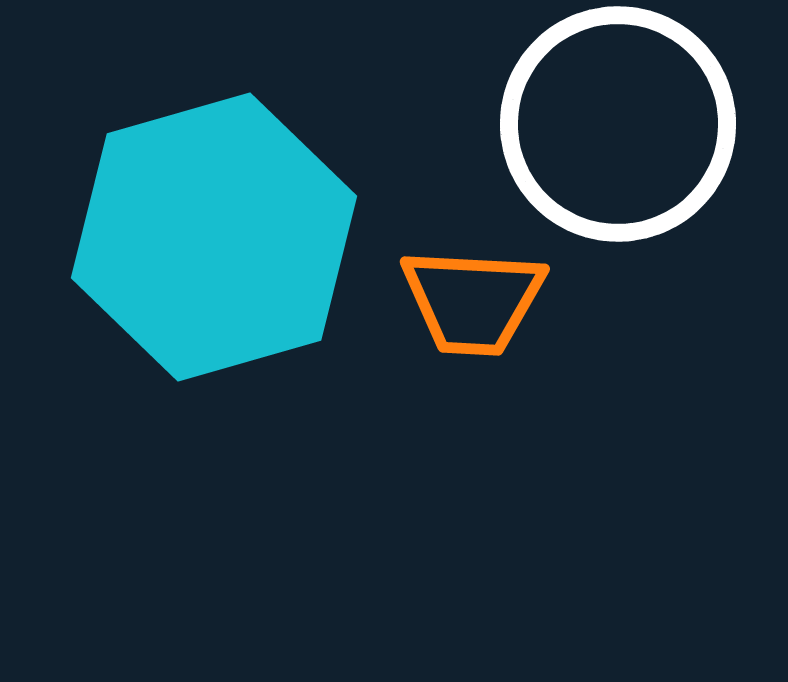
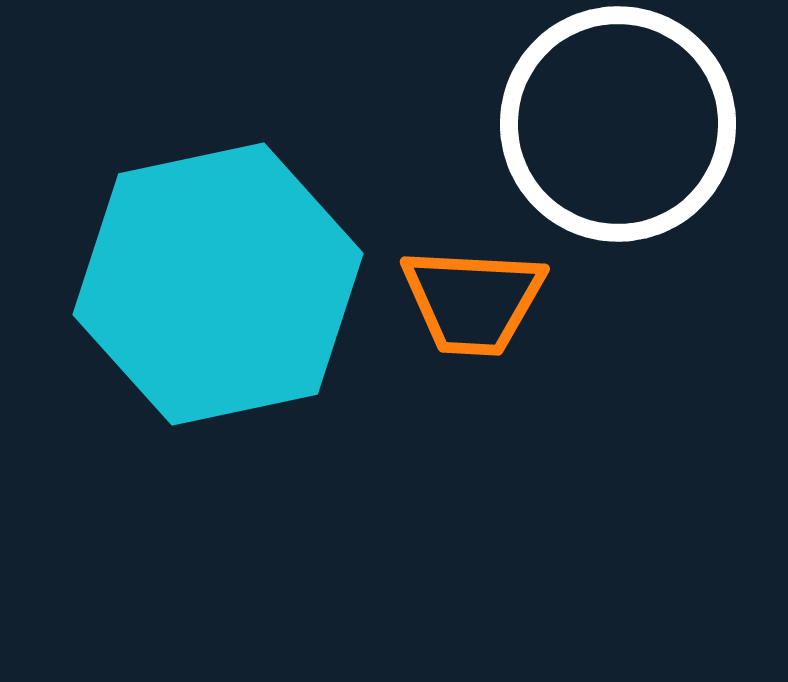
cyan hexagon: moved 4 px right, 47 px down; rotated 4 degrees clockwise
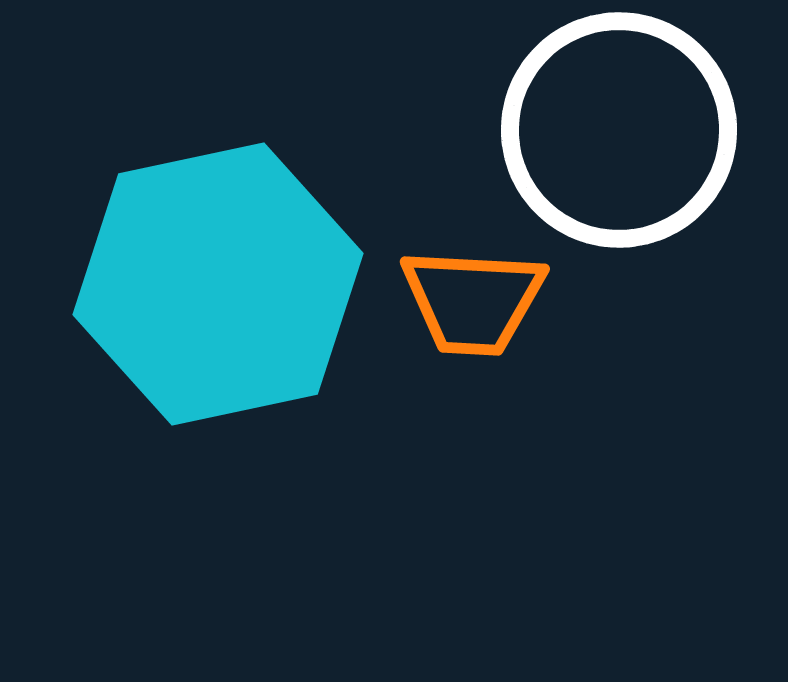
white circle: moved 1 px right, 6 px down
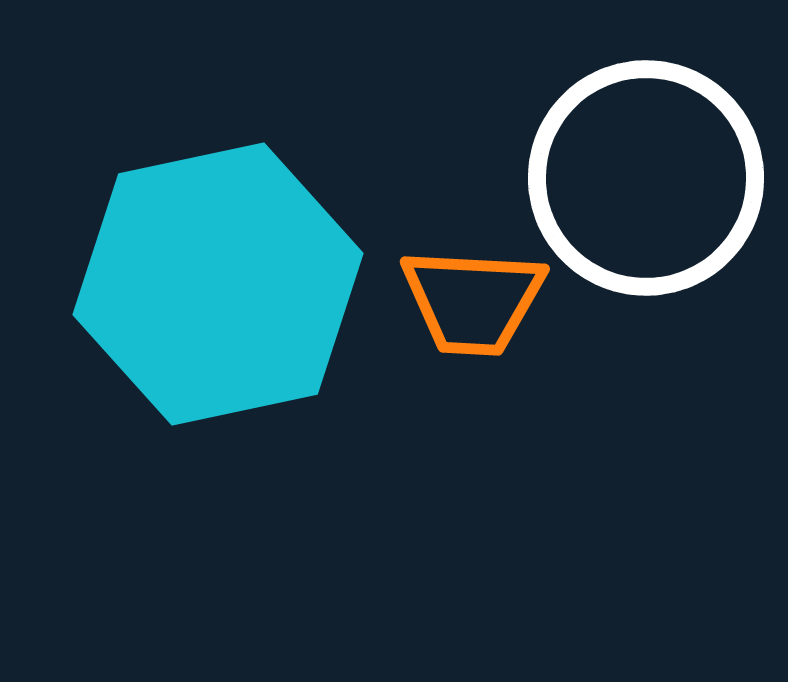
white circle: moved 27 px right, 48 px down
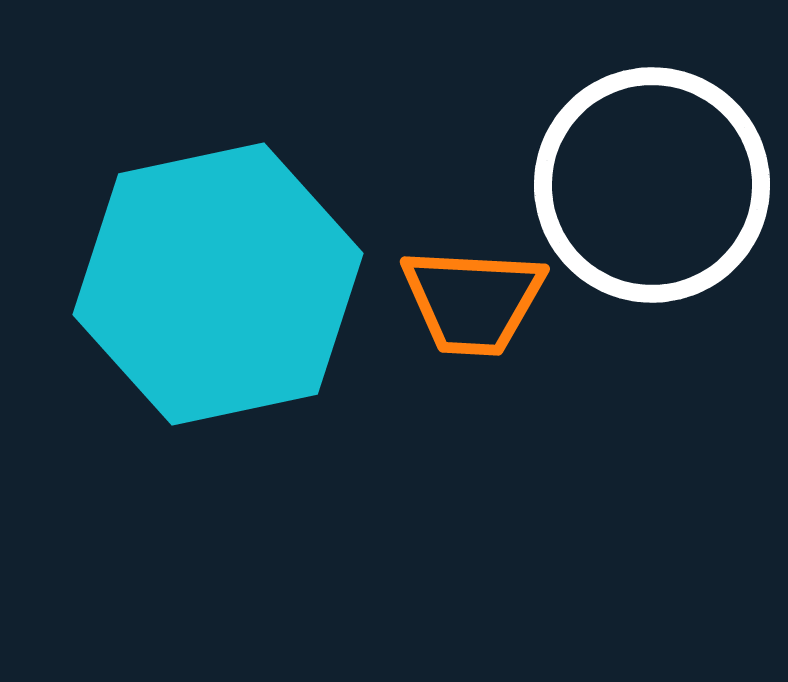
white circle: moved 6 px right, 7 px down
